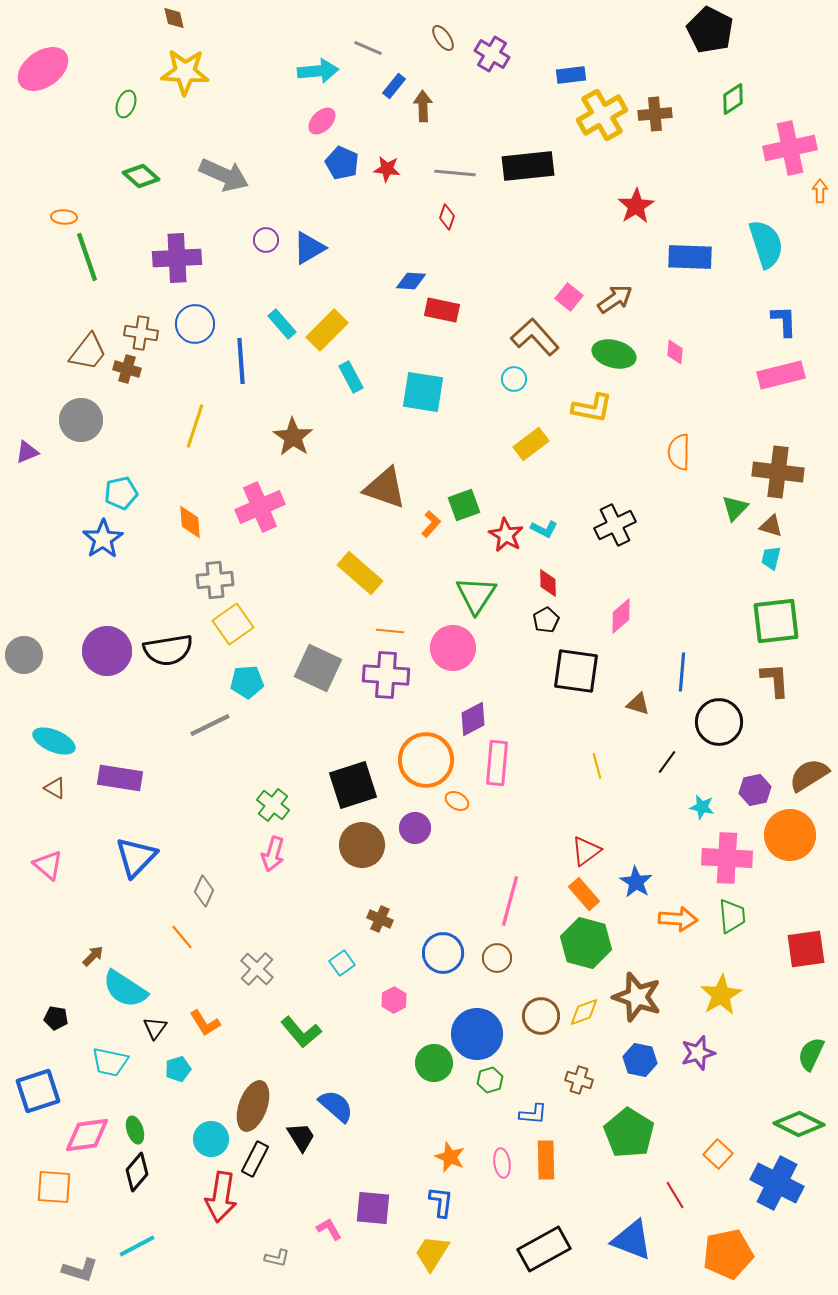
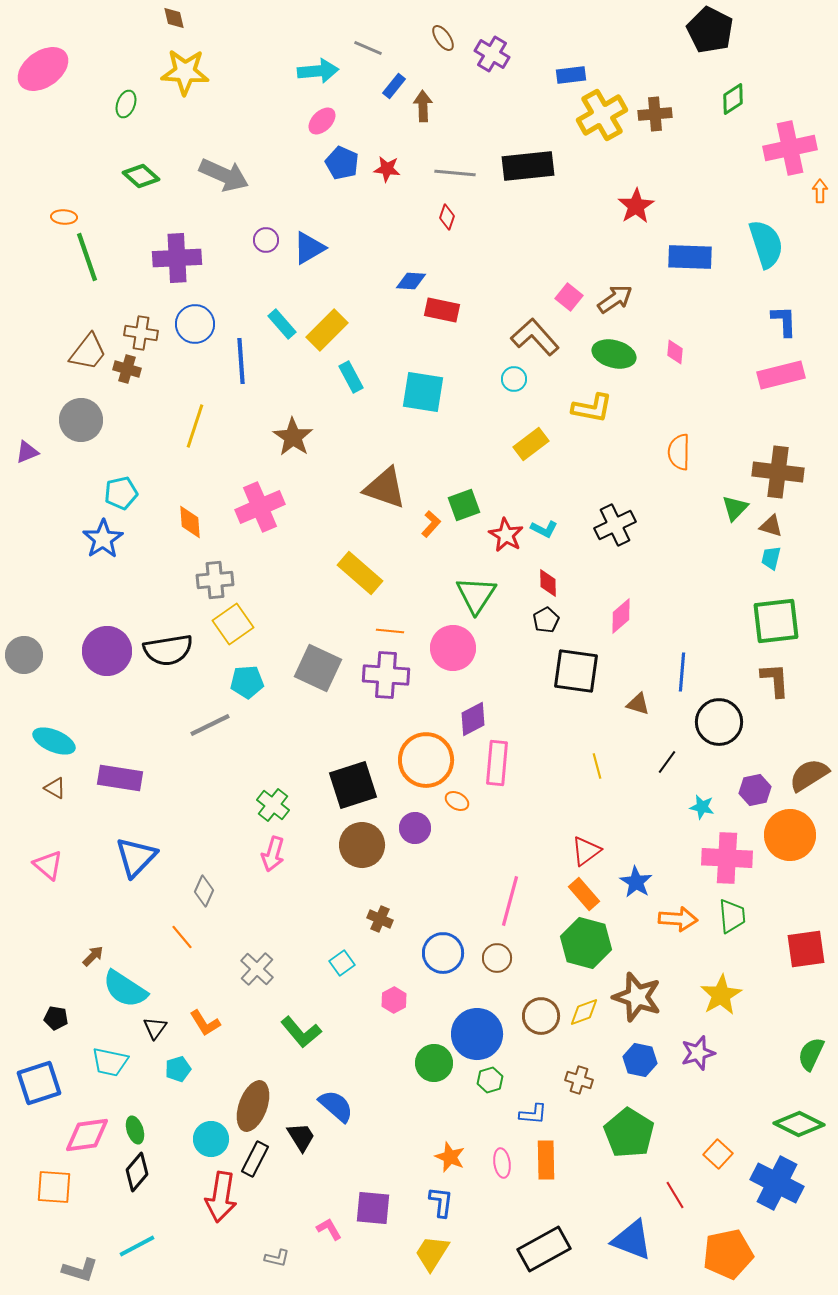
blue square at (38, 1091): moved 1 px right, 8 px up
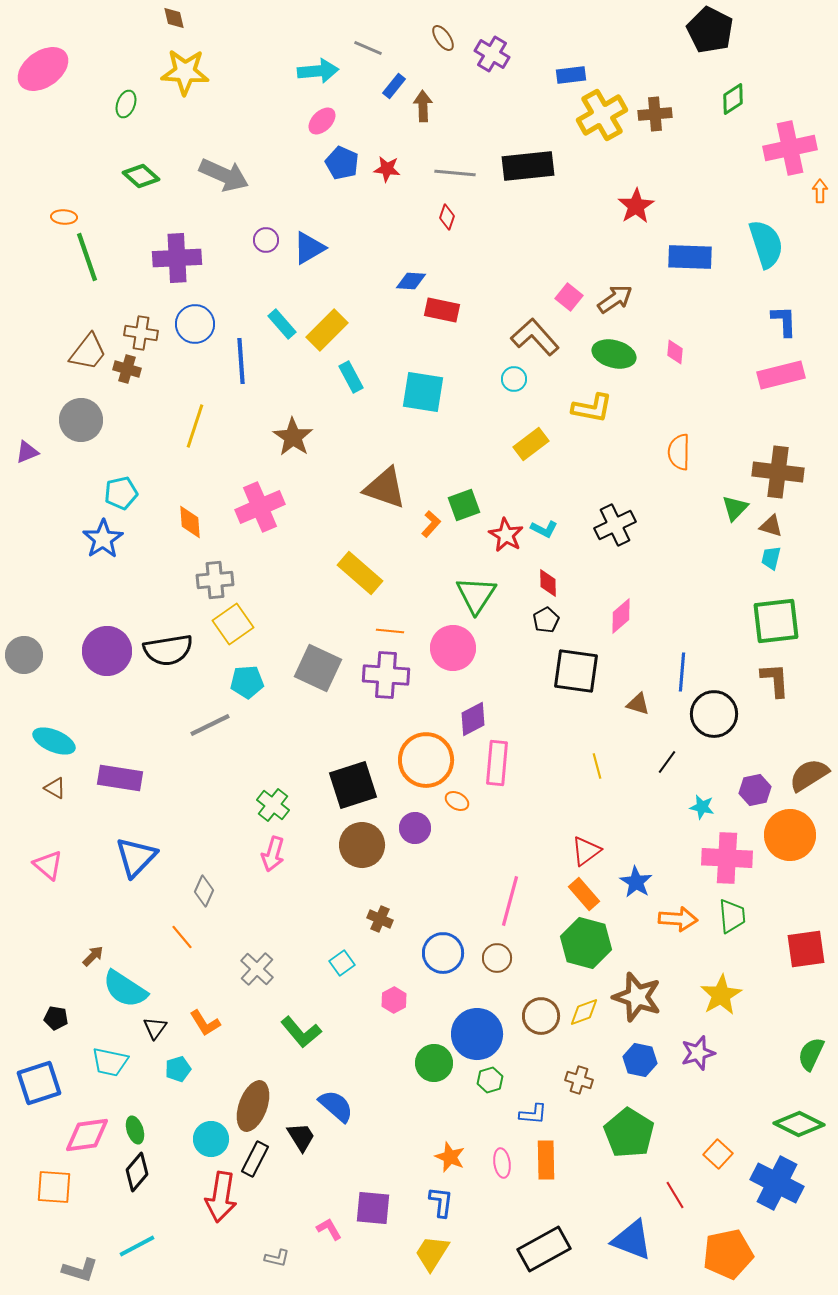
black circle at (719, 722): moved 5 px left, 8 px up
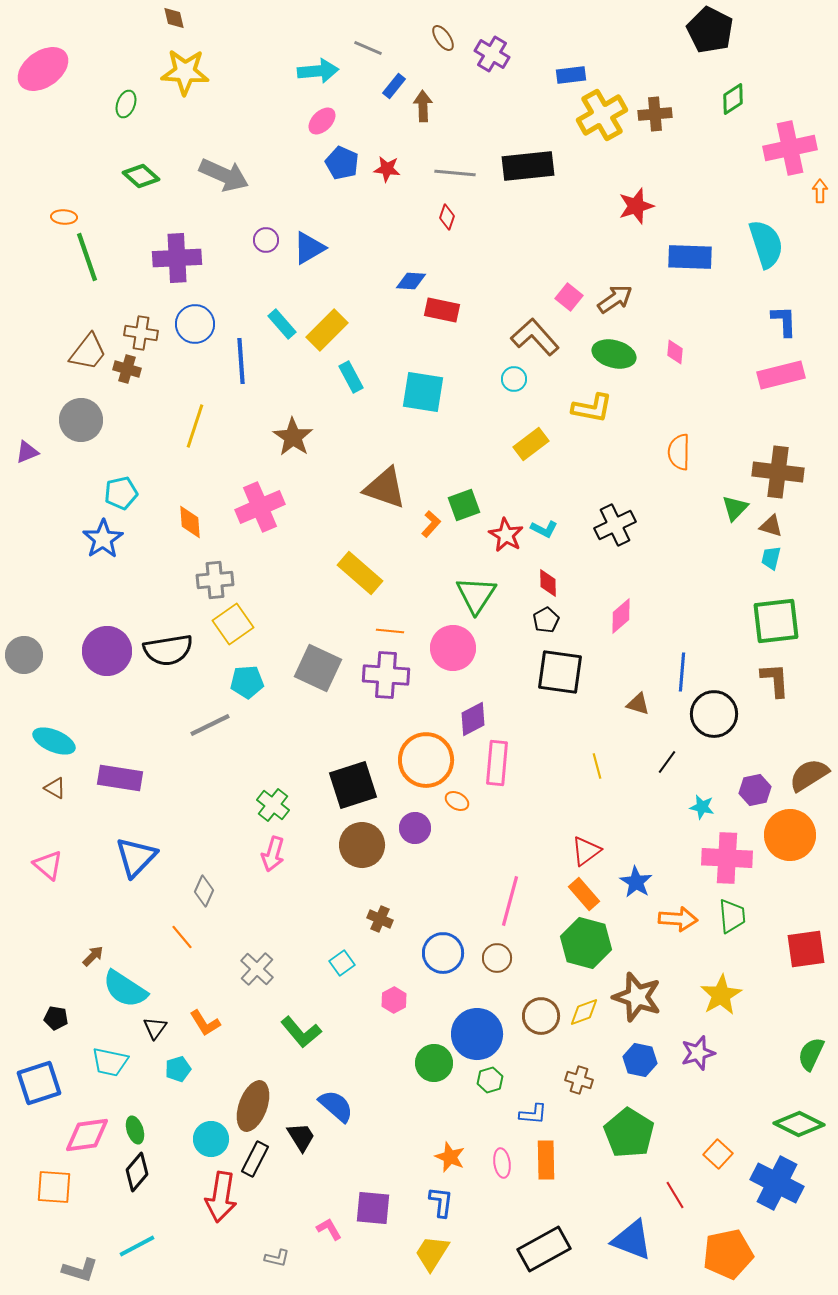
red star at (636, 206): rotated 15 degrees clockwise
black square at (576, 671): moved 16 px left, 1 px down
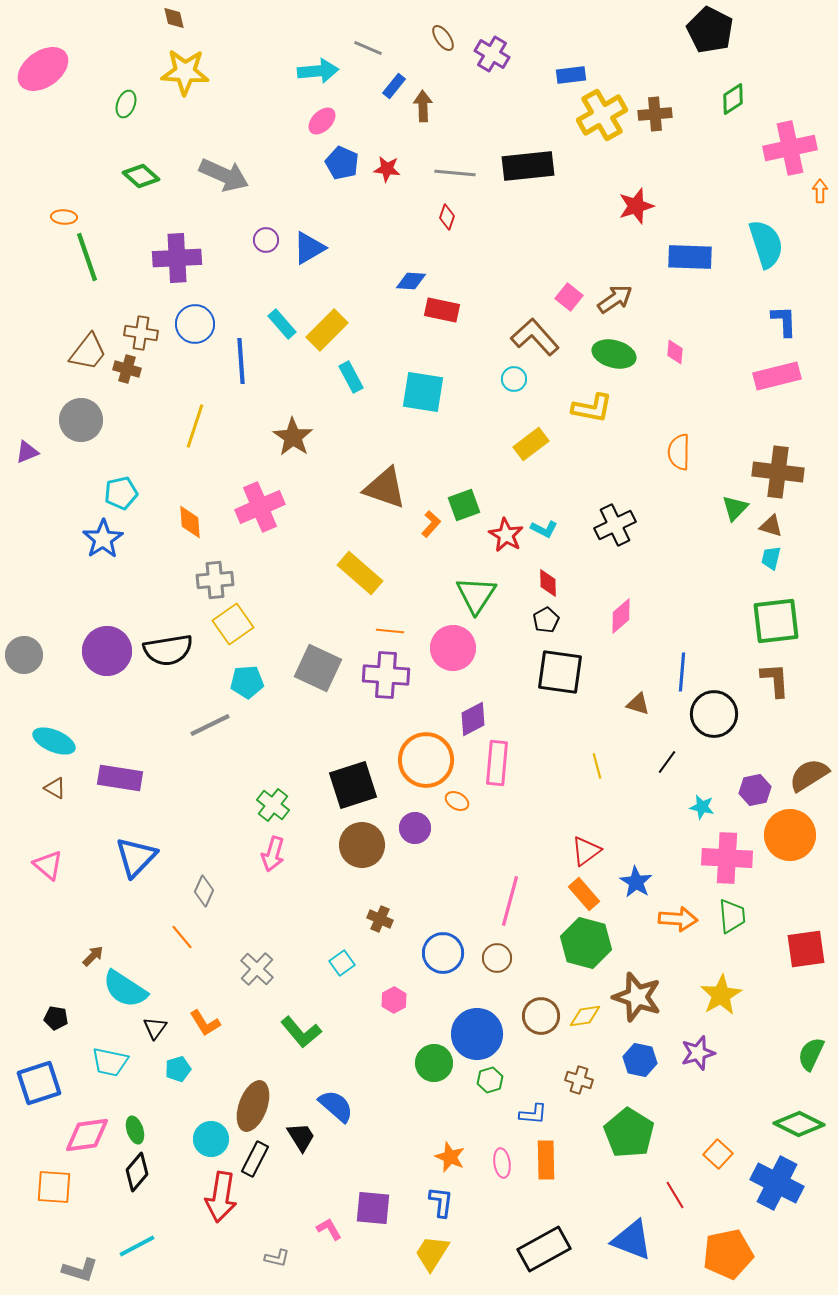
pink rectangle at (781, 375): moved 4 px left, 1 px down
yellow diamond at (584, 1012): moved 1 px right, 4 px down; rotated 12 degrees clockwise
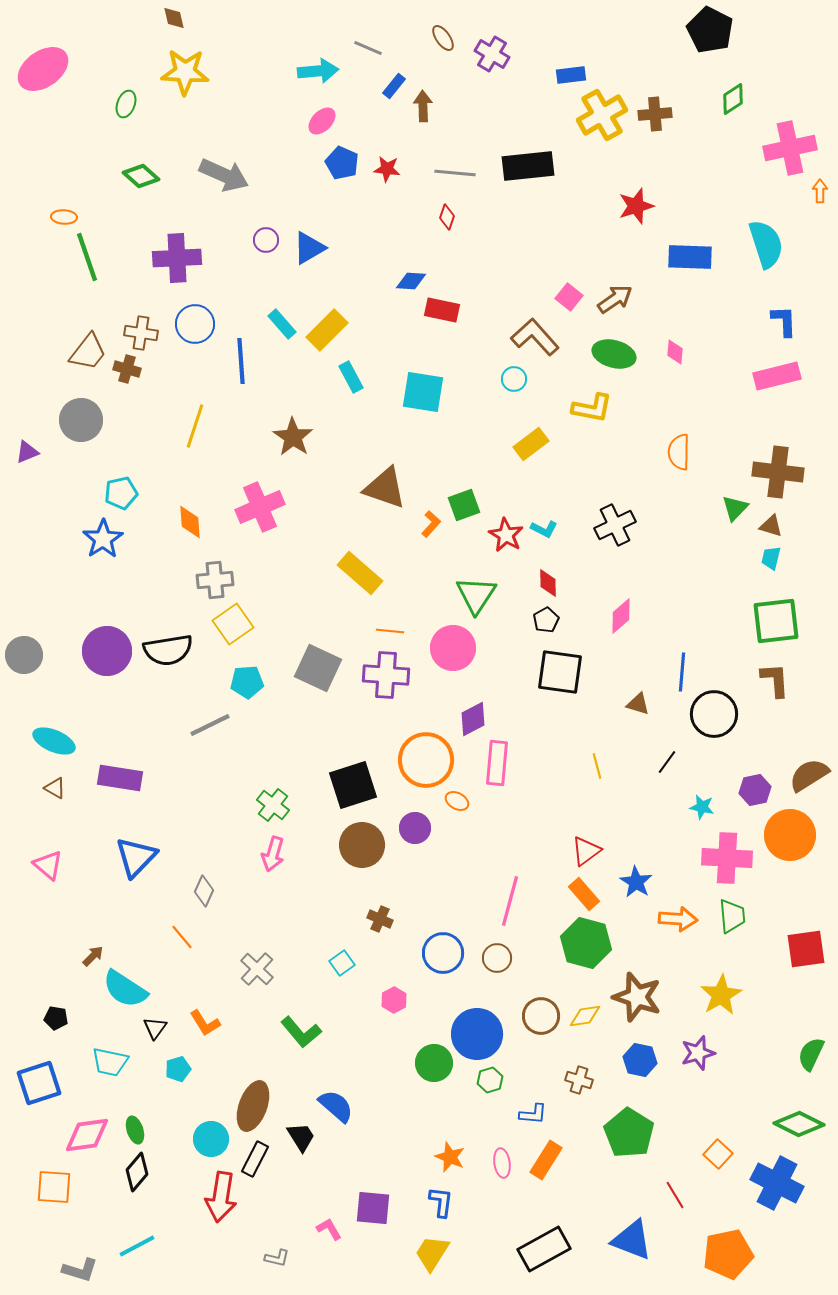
orange rectangle at (546, 1160): rotated 33 degrees clockwise
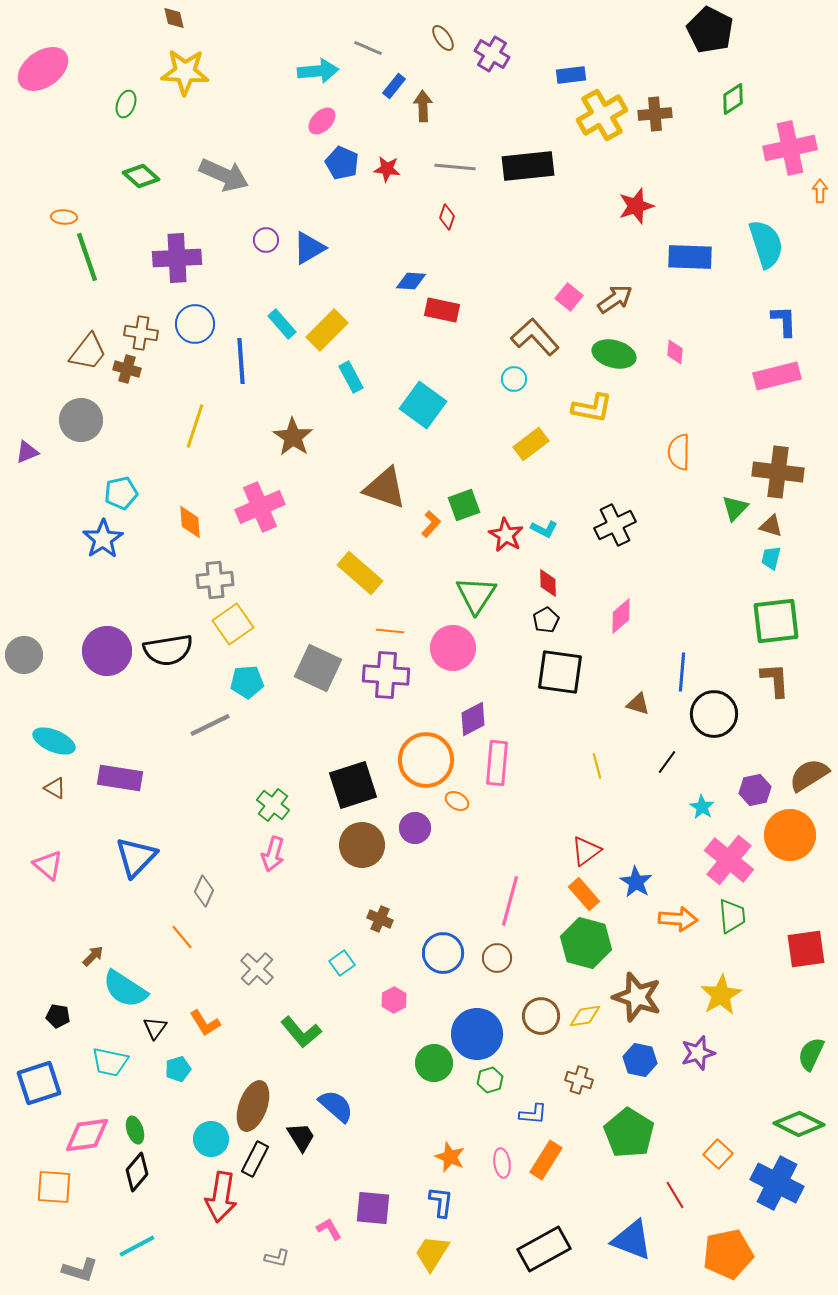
gray line at (455, 173): moved 6 px up
cyan square at (423, 392): moved 13 px down; rotated 27 degrees clockwise
cyan star at (702, 807): rotated 20 degrees clockwise
pink cross at (727, 858): moved 2 px right, 2 px down; rotated 36 degrees clockwise
black pentagon at (56, 1018): moved 2 px right, 2 px up
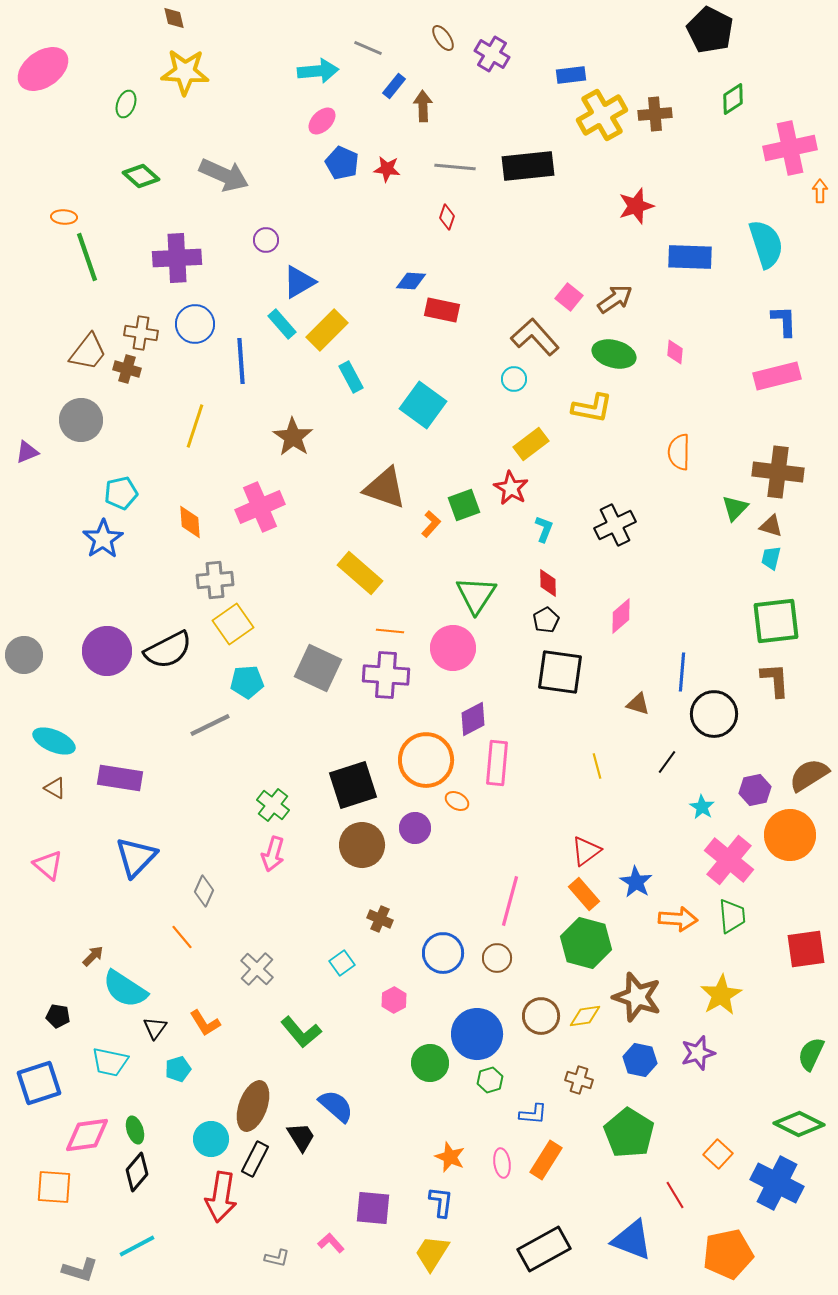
blue triangle at (309, 248): moved 10 px left, 34 px down
cyan L-shape at (544, 529): rotated 96 degrees counterclockwise
red star at (506, 535): moved 5 px right, 47 px up
black semicircle at (168, 650): rotated 18 degrees counterclockwise
green circle at (434, 1063): moved 4 px left
pink L-shape at (329, 1229): moved 2 px right, 14 px down; rotated 12 degrees counterclockwise
